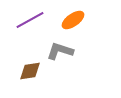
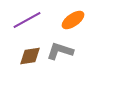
purple line: moved 3 px left
brown diamond: moved 15 px up
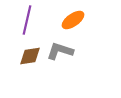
purple line: rotated 48 degrees counterclockwise
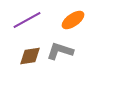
purple line: rotated 48 degrees clockwise
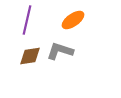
purple line: rotated 48 degrees counterclockwise
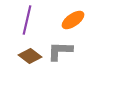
gray L-shape: rotated 16 degrees counterclockwise
brown diamond: rotated 45 degrees clockwise
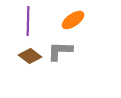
purple line: moved 1 px right, 1 px down; rotated 12 degrees counterclockwise
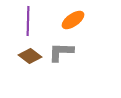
gray L-shape: moved 1 px right, 1 px down
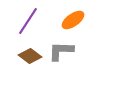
purple line: rotated 32 degrees clockwise
gray L-shape: moved 1 px up
